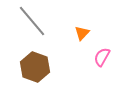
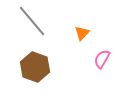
pink semicircle: moved 2 px down
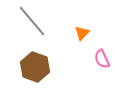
pink semicircle: rotated 54 degrees counterclockwise
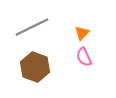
gray line: moved 6 px down; rotated 76 degrees counterclockwise
pink semicircle: moved 18 px left, 2 px up
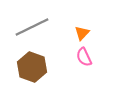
brown hexagon: moved 3 px left
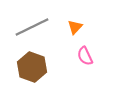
orange triangle: moved 7 px left, 6 px up
pink semicircle: moved 1 px right, 1 px up
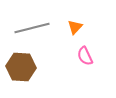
gray line: moved 1 px down; rotated 12 degrees clockwise
brown hexagon: moved 11 px left; rotated 16 degrees counterclockwise
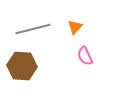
gray line: moved 1 px right, 1 px down
brown hexagon: moved 1 px right, 1 px up
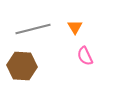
orange triangle: rotated 14 degrees counterclockwise
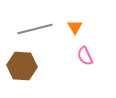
gray line: moved 2 px right
